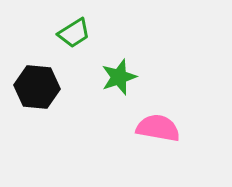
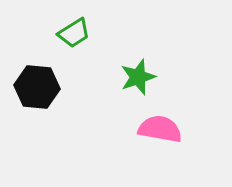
green star: moved 19 px right
pink semicircle: moved 2 px right, 1 px down
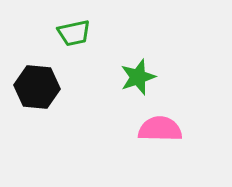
green trapezoid: rotated 20 degrees clockwise
pink semicircle: rotated 9 degrees counterclockwise
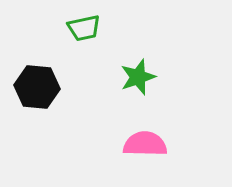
green trapezoid: moved 10 px right, 5 px up
pink semicircle: moved 15 px left, 15 px down
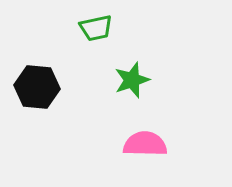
green trapezoid: moved 12 px right
green star: moved 6 px left, 3 px down
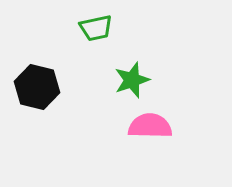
black hexagon: rotated 9 degrees clockwise
pink semicircle: moved 5 px right, 18 px up
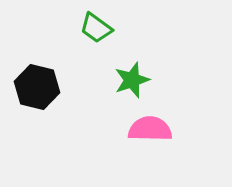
green trapezoid: rotated 48 degrees clockwise
pink semicircle: moved 3 px down
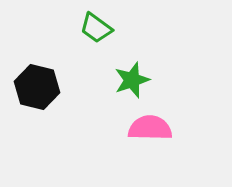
pink semicircle: moved 1 px up
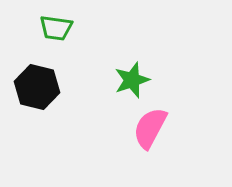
green trapezoid: moved 40 px left; rotated 28 degrees counterclockwise
pink semicircle: rotated 63 degrees counterclockwise
